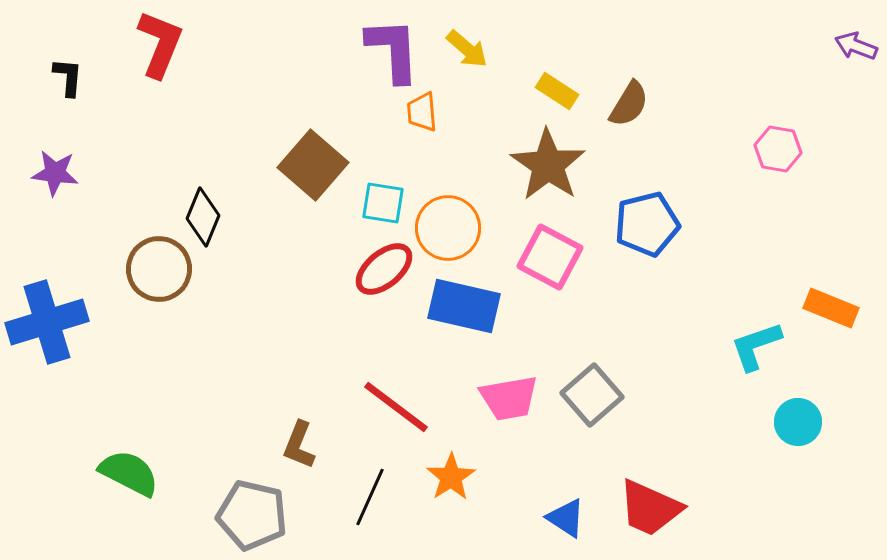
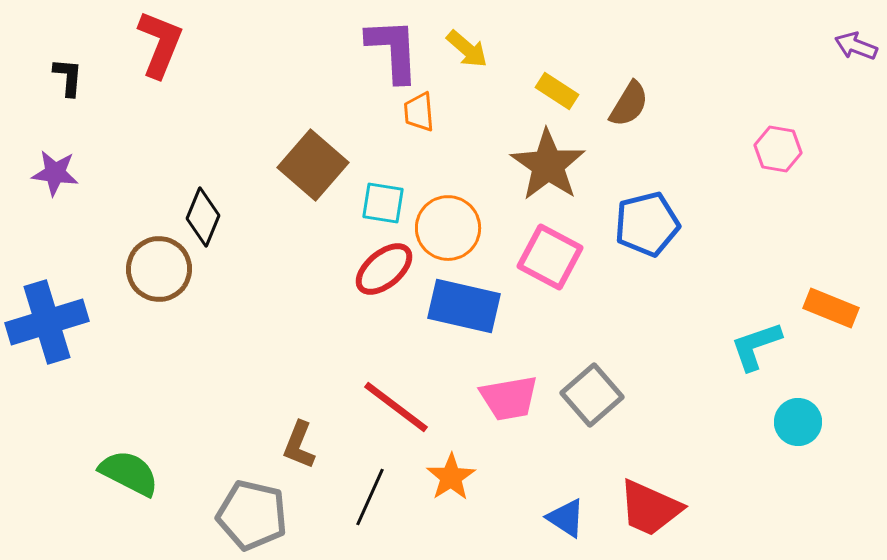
orange trapezoid: moved 3 px left
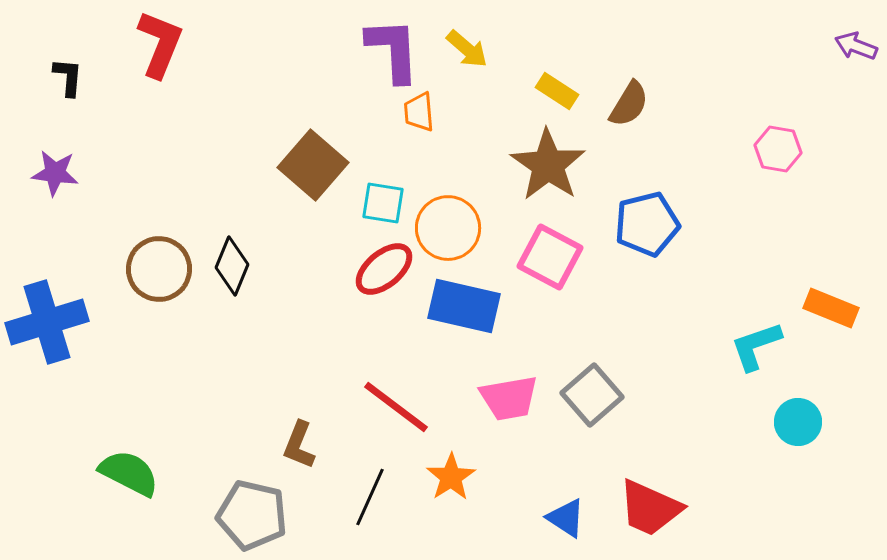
black diamond: moved 29 px right, 49 px down
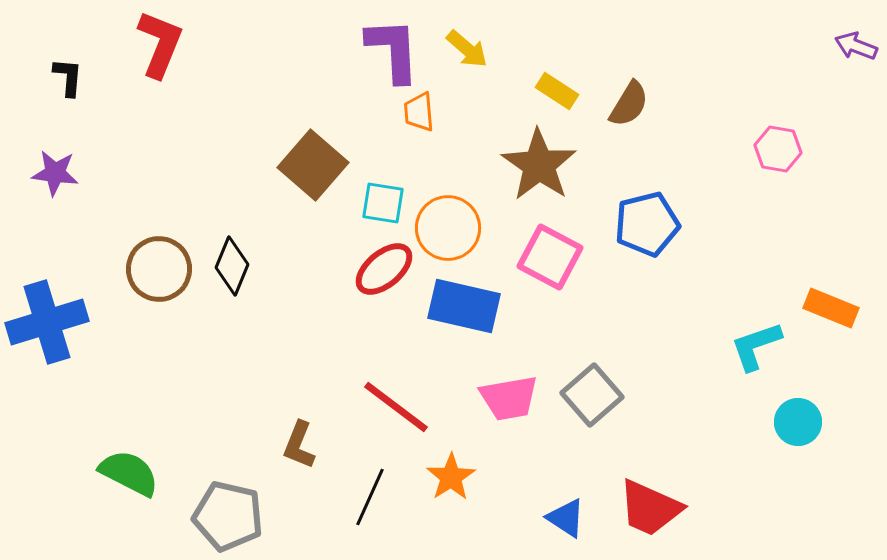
brown star: moved 9 px left
gray pentagon: moved 24 px left, 1 px down
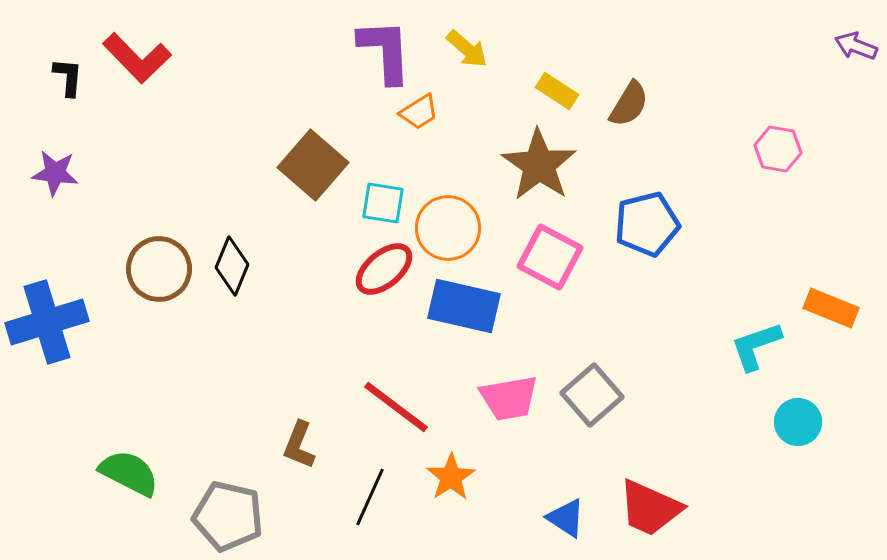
red L-shape: moved 23 px left, 14 px down; rotated 114 degrees clockwise
purple L-shape: moved 8 px left, 1 px down
orange trapezoid: rotated 117 degrees counterclockwise
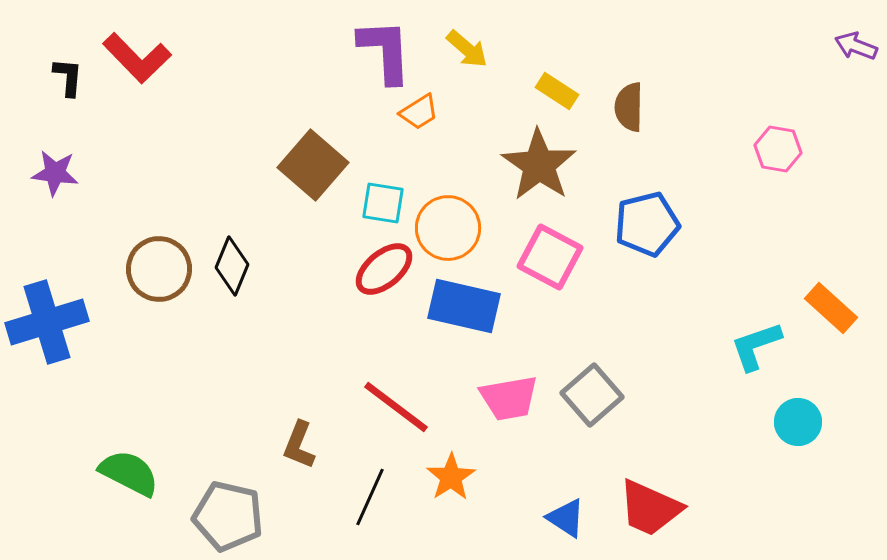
brown semicircle: moved 3 px down; rotated 150 degrees clockwise
orange rectangle: rotated 20 degrees clockwise
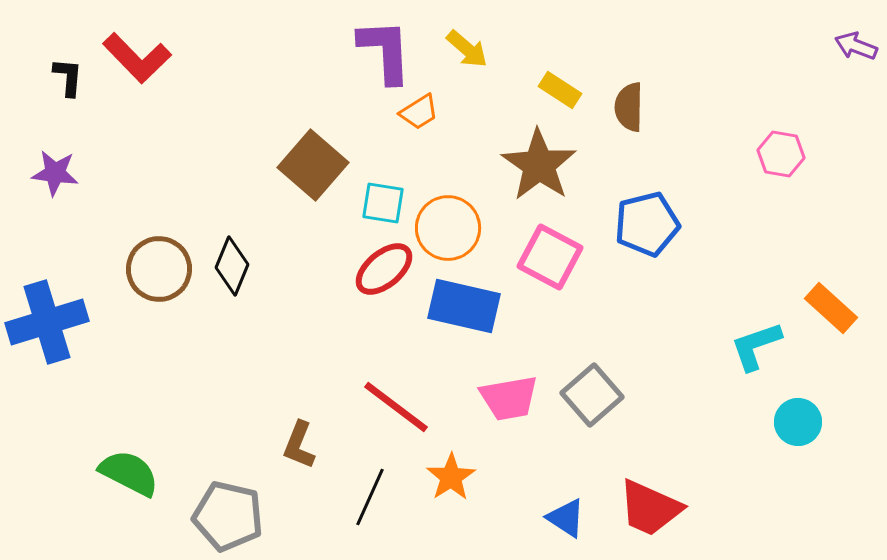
yellow rectangle: moved 3 px right, 1 px up
pink hexagon: moved 3 px right, 5 px down
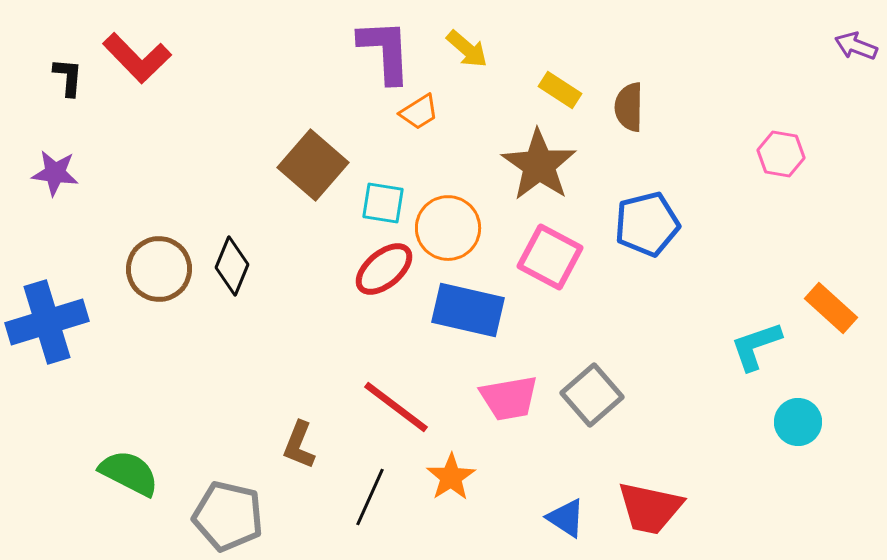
blue rectangle: moved 4 px right, 4 px down
red trapezoid: rotated 12 degrees counterclockwise
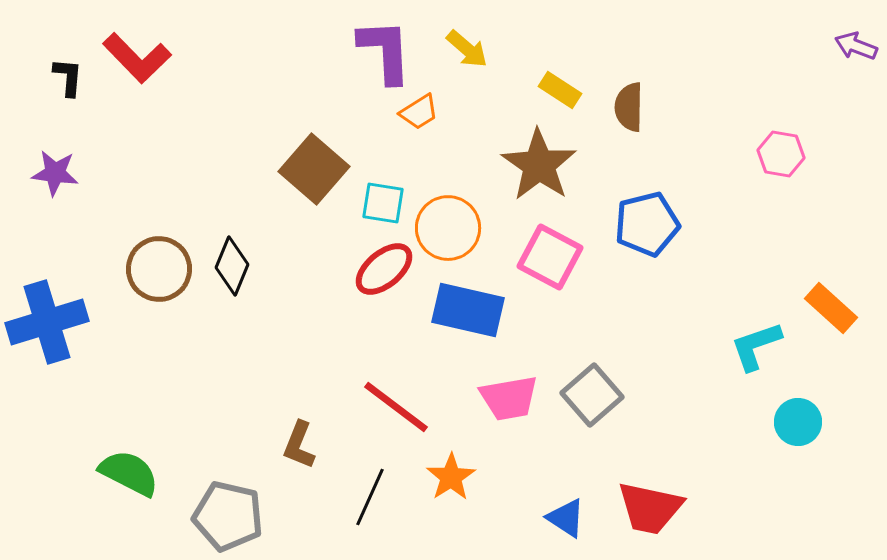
brown square: moved 1 px right, 4 px down
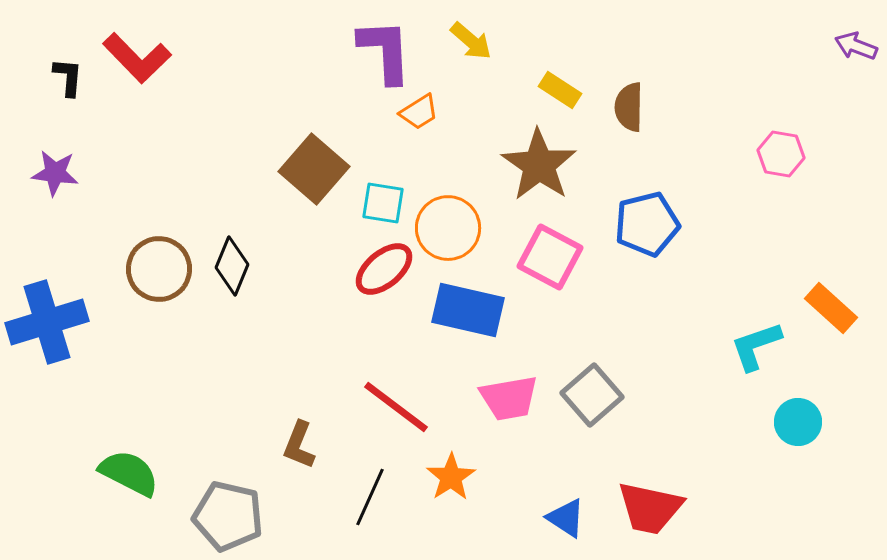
yellow arrow: moved 4 px right, 8 px up
